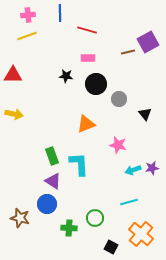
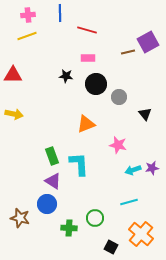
gray circle: moved 2 px up
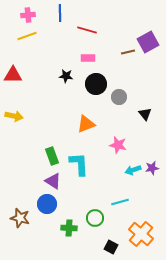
yellow arrow: moved 2 px down
cyan line: moved 9 px left
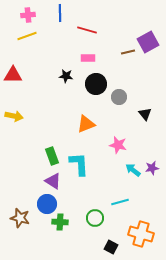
cyan arrow: rotated 56 degrees clockwise
green cross: moved 9 px left, 6 px up
orange cross: rotated 25 degrees counterclockwise
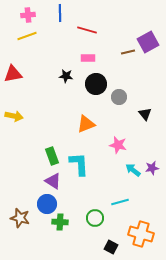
red triangle: moved 1 px up; rotated 12 degrees counterclockwise
